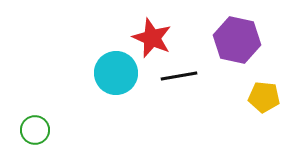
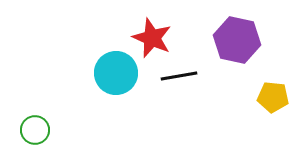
yellow pentagon: moved 9 px right
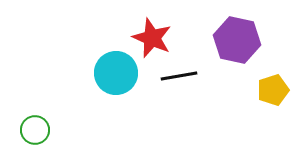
yellow pentagon: moved 7 px up; rotated 24 degrees counterclockwise
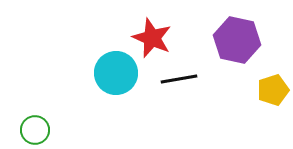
black line: moved 3 px down
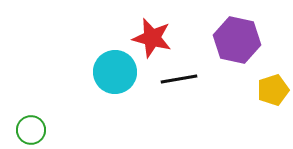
red star: rotated 9 degrees counterclockwise
cyan circle: moved 1 px left, 1 px up
green circle: moved 4 px left
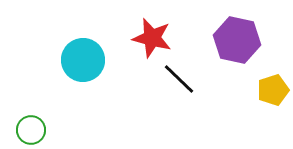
cyan circle: moved 32 px left, 12 px up
black line: rotated 54 degrees clockwise
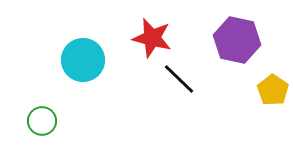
yellow pentagon: rotated 20 degrees counterclockwise
green circle: moved 11 px right, 9 px up
